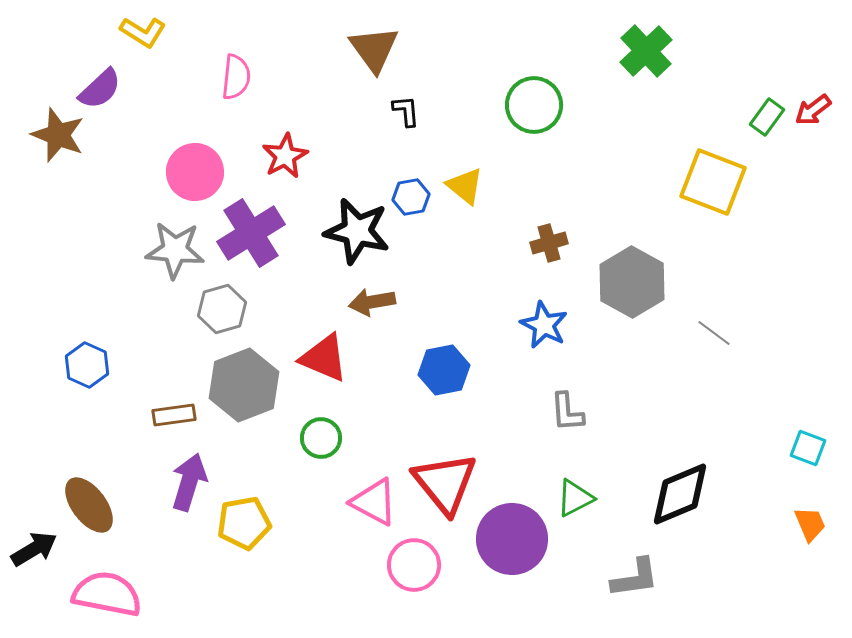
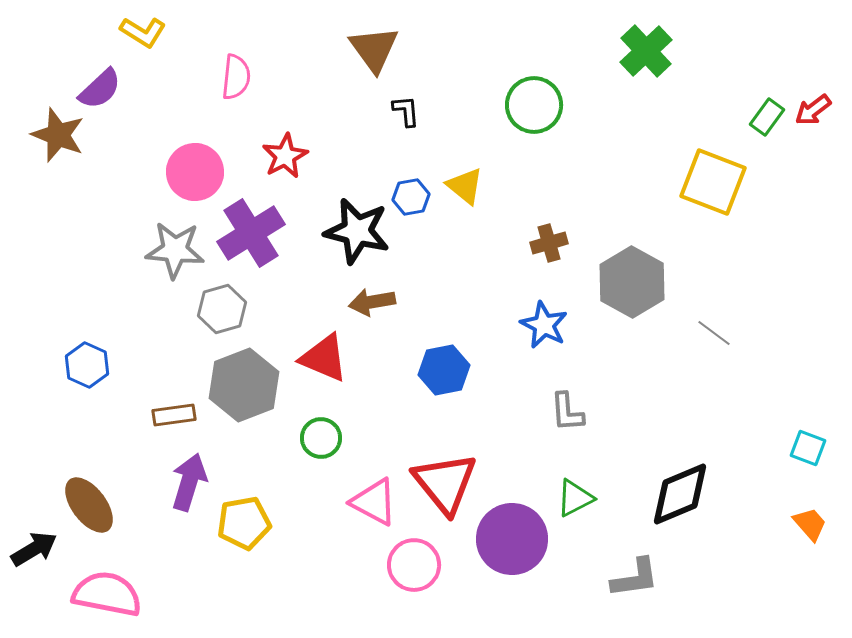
orange trapezoid at (810, 524): rotated 18 degrees counterclockwise
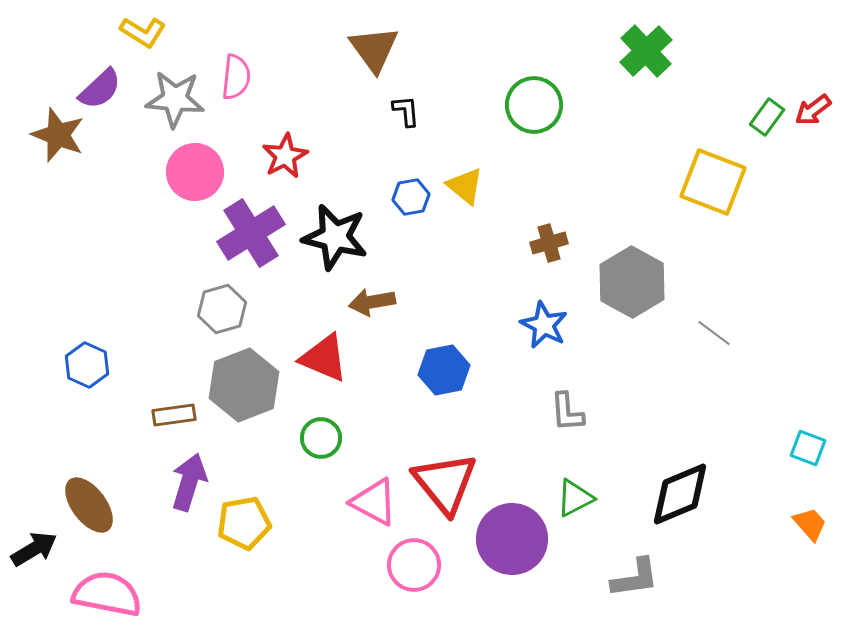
black star at (357, 231): moved 22 px left, 6 px down
gray star at (175, 250): moved 151 px up
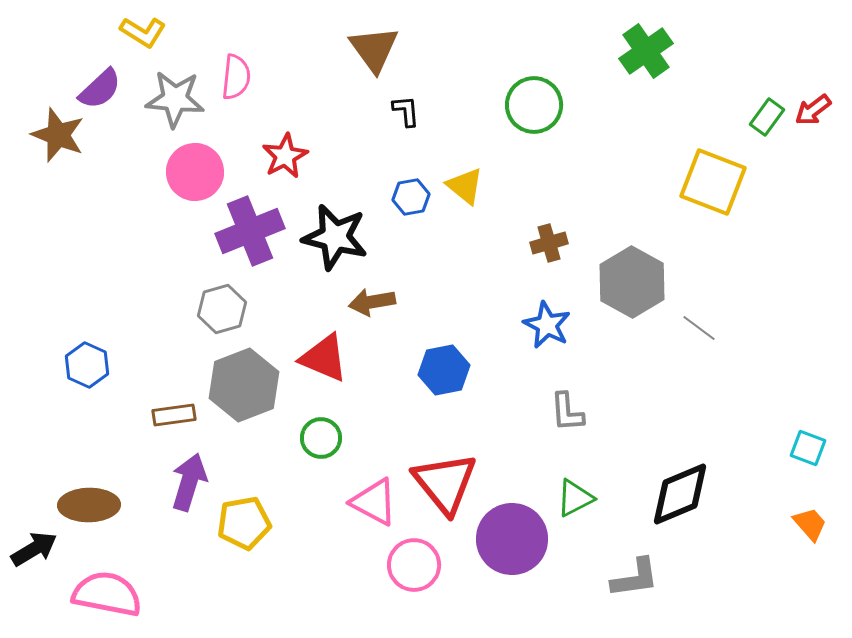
green cross at (646, 51): rotated 8 degrees clockwise
purple cross at (251, 233): moved 1 px left, 2 px up; rotated 10 degrees clockwise
blue star at (544, 325): moved 3 px right
gray line at (714, 333): moved 15 px left, 5 px up
brown ellipse at (89, 505): rotated 54 degrees counterclockwise
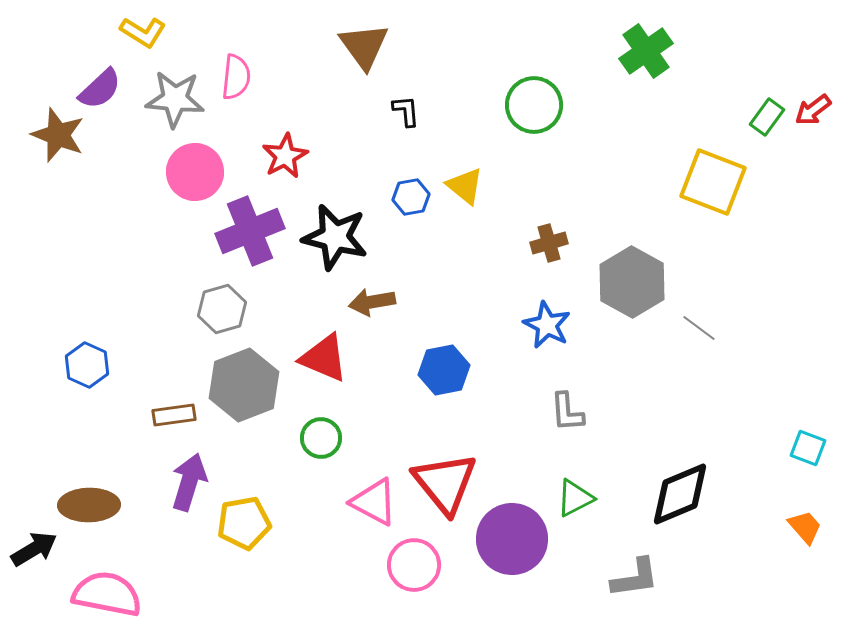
brown triangle at (374, 49): moved 10 px left, 3 px up
orange trapezoid at (810, 524): moved 5 px left, 3 px down
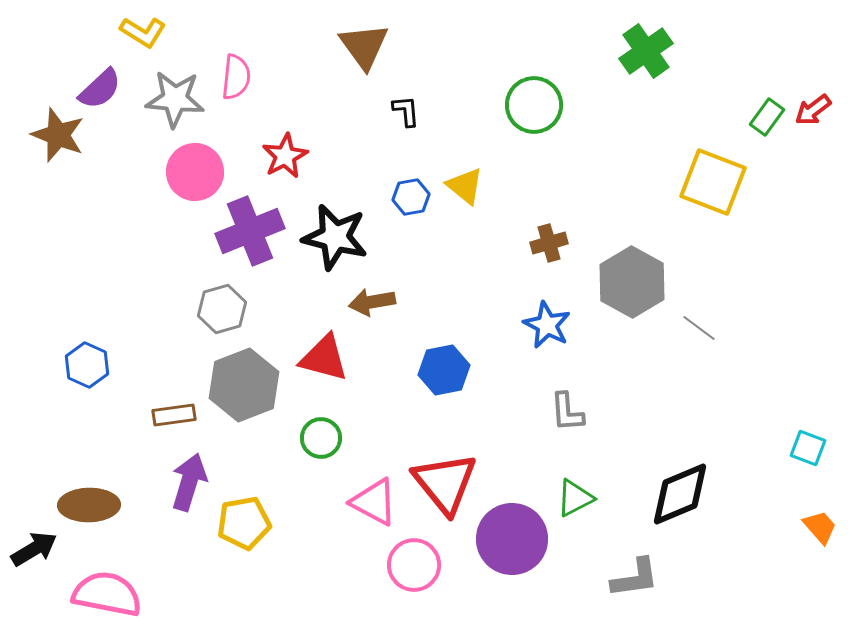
red triangle at (324, 358): rotated 8 degrees counterclockwise
orange trapezoid at (805, 527): moved 15 px right
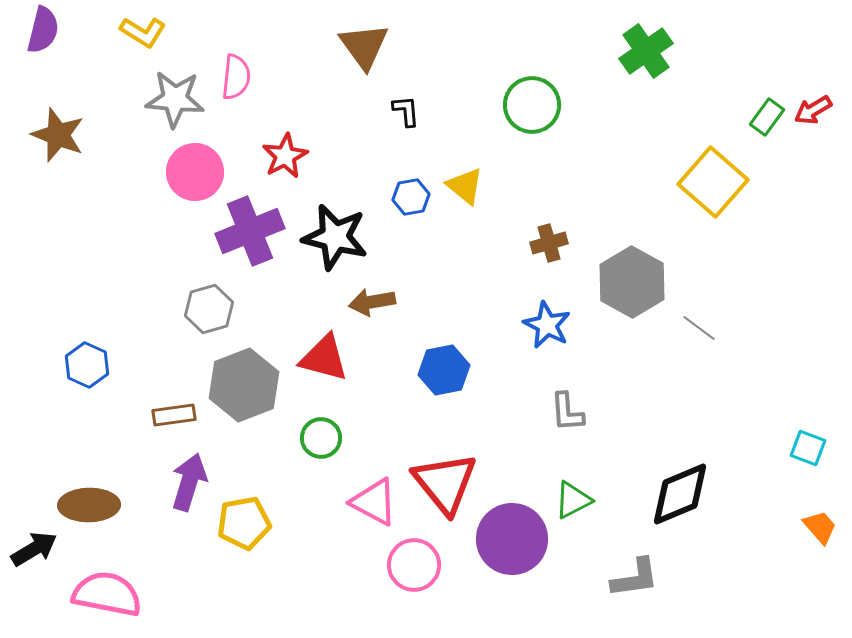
purple semicircle at (100, 89): moved 57 px left, 59 px up; rotated 33 degrees counterclockwise
green circle at (534, 105): moved 2 px left
red arrow at (813, 110): rotated 6 degrees clockwise
yellow square at (713, 182): rotated 20 degrees clockwise
gray hexagon at (222, 309): moved 13 px left
green triangle at (575, 498): moved 2 px left, 2 px down
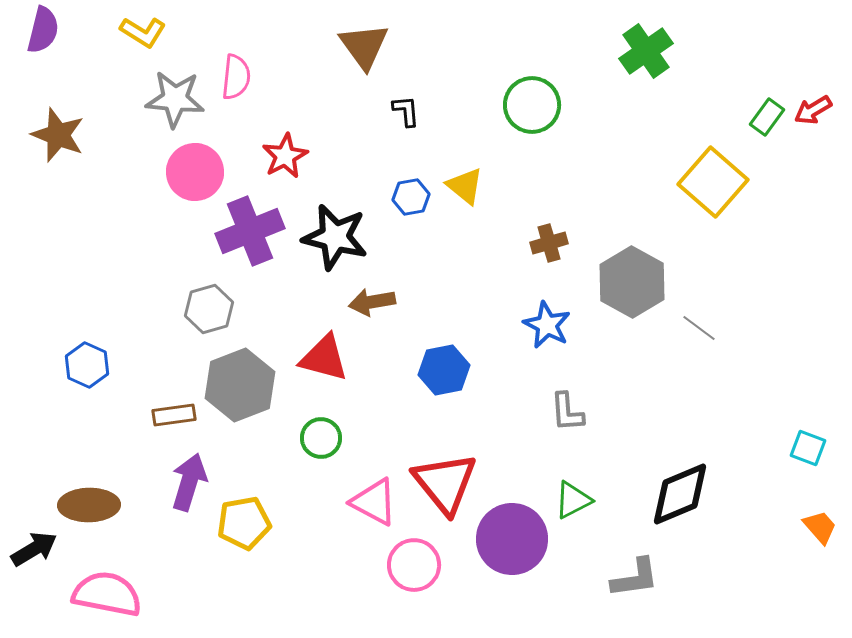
gray hexagon at (244, 385): moved 4 px left
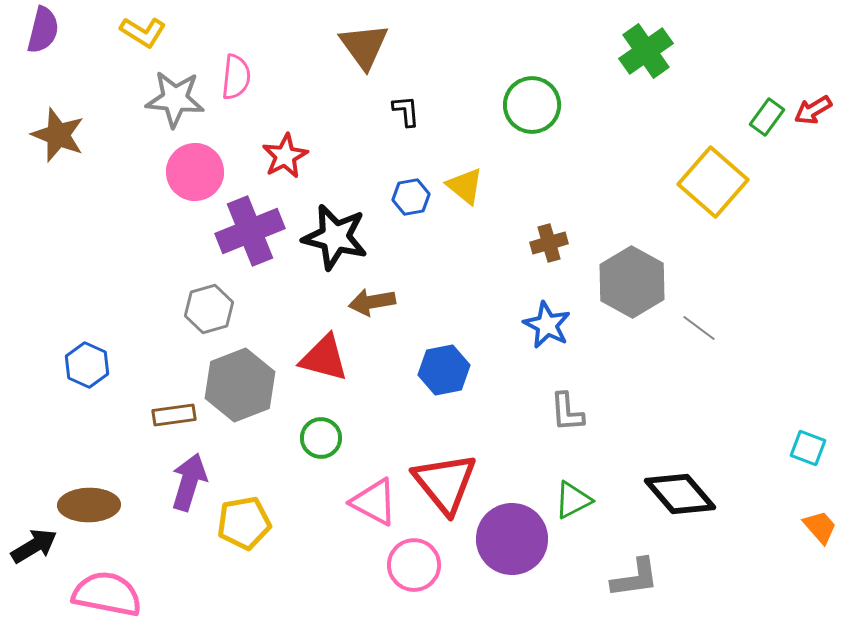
black diamond at (680, 494): rotated 72 degrees clockwise
black arrow at (34, 549): moved 3 px up
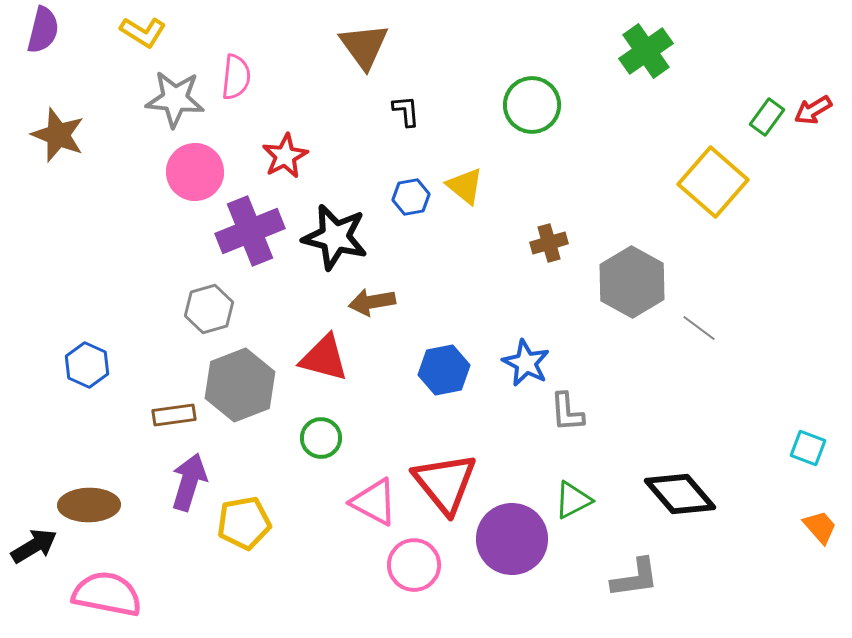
blue star at (547, 325): moved 21 px left, 38 px down
